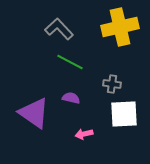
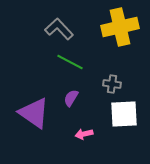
purple semicircle: rotated 72 degrees counterclockwise
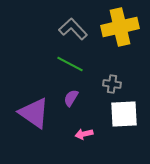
gray L-shape: moved 14 px right
green line: moved 2 px down
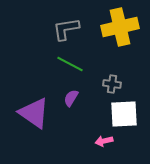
gray L-shape: moved 7 px left; rotated 56 degrees counterclockwise
pink arrow: moved 20 px right, 7 px down
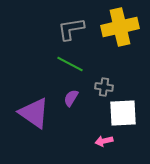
gray L-shape: moved 5 px right
gray cross: moved 8 px left, 3 px down
white square: moved 1 px left, 1 px up
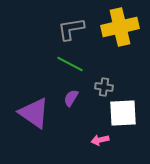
pink arrow: moved 4 px left, 1 px up
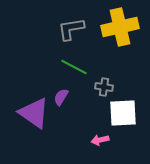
green line: moved 4 px right, 3 px down
purple semicircle: moved 10 px left, 1 px up
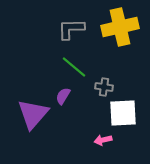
gray L-shape: rotated 8 degrees clockwise
green line: rotated 12 degrees clockwise
purple semicircle: moved 2 px right, 1 px up
purple triangle: moved 1 px left, 1 px down; rotated 36 degrees clockwise
pink arrow: moved 3 px right
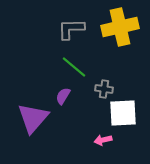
gray cross: moved 2 px down
purple triangle: moved 4 px down
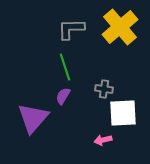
yellow cross: rotated 27 degrees counterclockwise
green line: moved 9 px left; rotated 32 degrees clockwise
